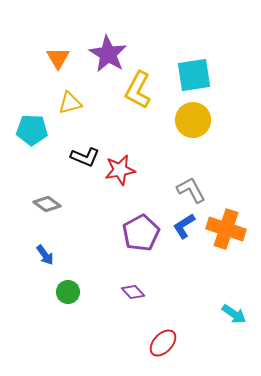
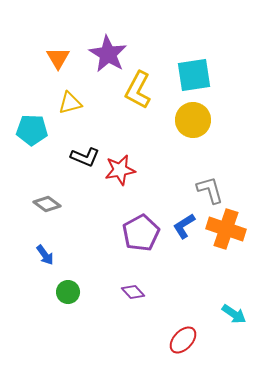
gray L-shape: moved 19 px right; rotated 12 degrees clockwise
red ellipse: moved 20 px right, 3 px up
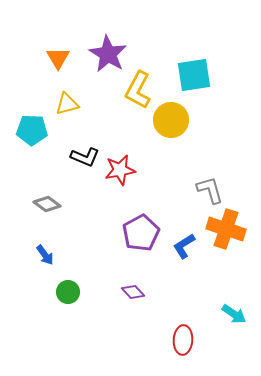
yellow triangle: moved 3 px left, 1 px down
yellow circle: moved 22 px left
blue L-shape: moved 20 px down
red ellipse: rotated 40 degrees counterclockwise
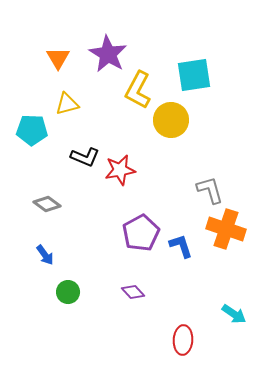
blue L-shape: moved 3 px left; rotated 104 degrees clockwise
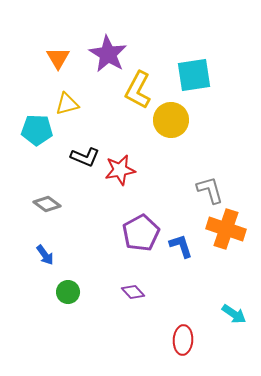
cyan pentagon: moved 5 px right
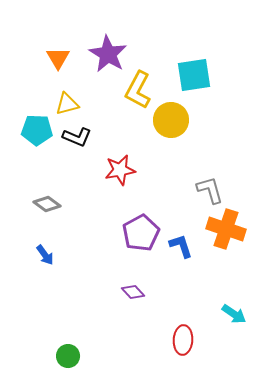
black L-shape: moved 8 px left, 20 px up
green circle: moved 64 px down
